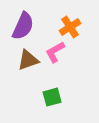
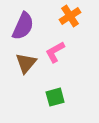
orange cross: moved 11 px up
brown triangle: moved 2 px left, 3 px down; rotated 30 degrees counterclockwise
green square: moved 3 px right
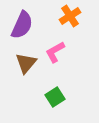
purple semicircle: moved 1 px left, 1 px up
green square: rotated 18 degrees counterclockwise
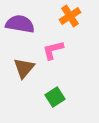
purple semicircle: moved 2 px left, 1 px up; rotated 104 degrees counterclockwise
pink L-shape: moved 2 px left, 2 px up; rotated 15 degrees clockwise
brown triangle: moved 2 px left, 5 px down
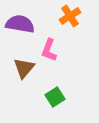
pink L-shape: moved 4 px left; rotated 55 degrees counterclockwise
